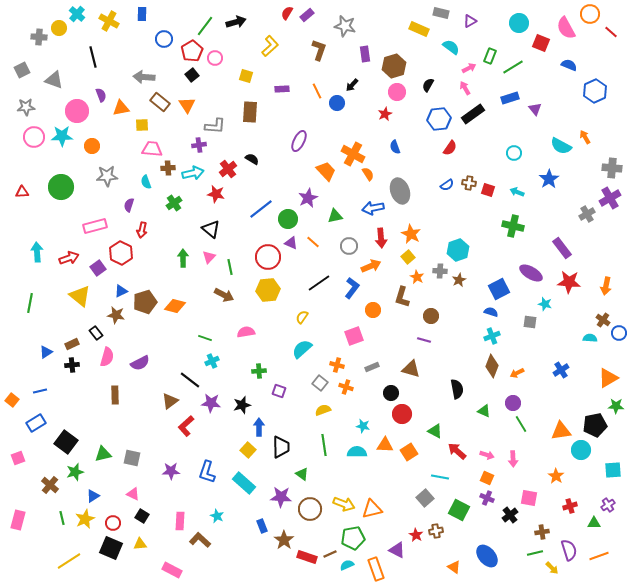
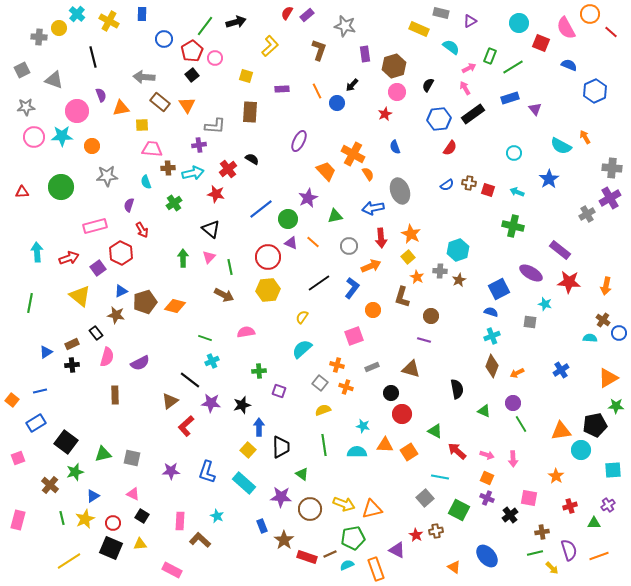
red arrow at (142, 230): rotated 42 degrees counterclockwise
purple rectangle at (562, 248): moved 2 px left, 2 px down; rotated 15 degrees counterclockwise
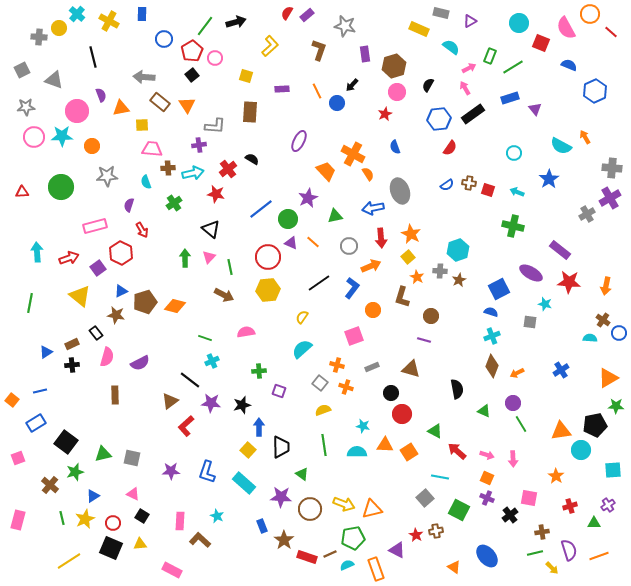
green arrow at (183, 258): moved 2 px right
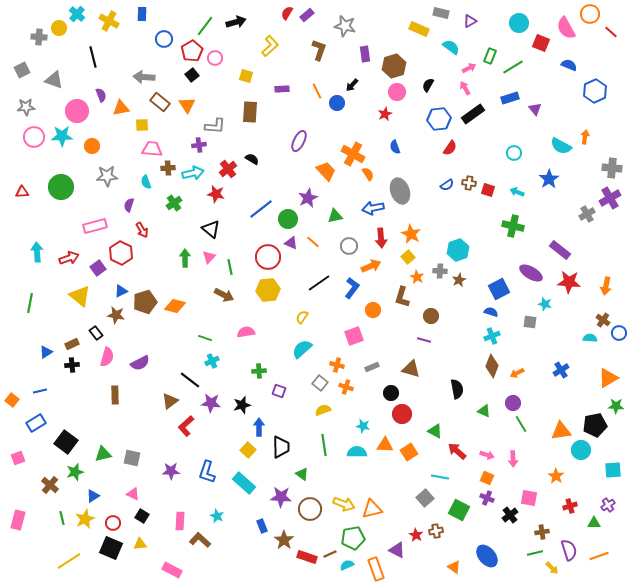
orange arrow at (585, 137): rotated 40 degrees clockwise
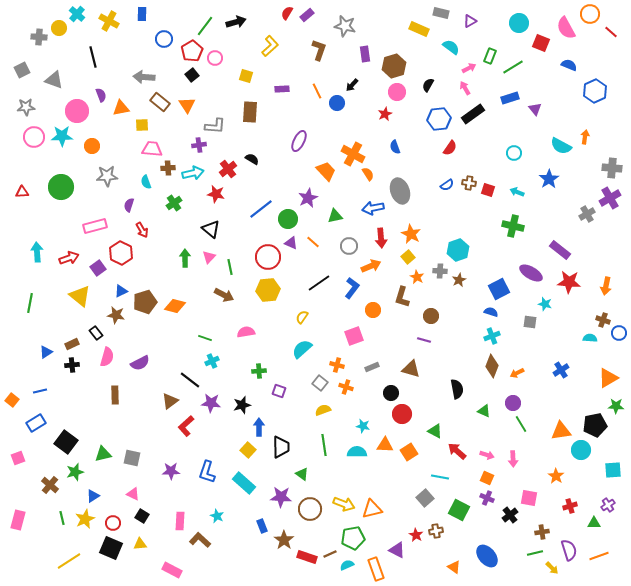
brown cross at (603, 320): rotated 16 degrees counterclockwise
